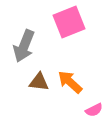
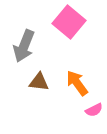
pink square: rotated 28 degrees counterclockwise
orange arrow: moved 7 px right, 1 px down; rotated 12 degrees clockwise
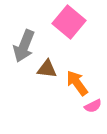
brown triangle: moved 8 px right, 13 px up
pink semicircle: moved 1 px left, 4 px up
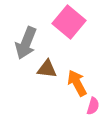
gray arrow: moved 2 px right, 3 px up
orange arrow: rotated 8 degrees clockwise
pink semicircle: rotated 48 degrees counterclockwise
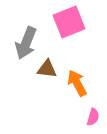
pink square: rotated 28 degrees clockwise
pink semicircle: moved 11 px down
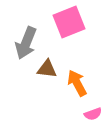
pink semicircle: moved 3 px up; rotated 54 degrees clockwise
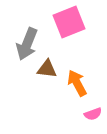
gray arrow: moved 1 px right, 1 px down
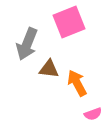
brown triangle: moved 2 px right
